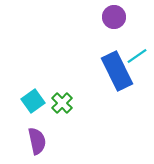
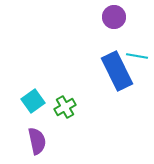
cyan line: rotated 45 degrees clockwise
green cross: moved 3 px right, 4 px down; rotated 15 degrees clockwise
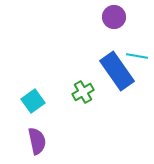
blue rectangle: rotated 9 degrees counterclockwise
green cross: moved 18 px right, 15 px up
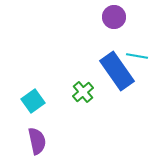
green cross: rotated 10 degrees counterclockwise
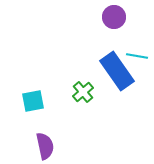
cyan square: rotated 25 degrees clockwise
purple semicircle: moved 8 px right, 5 px down
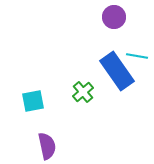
purple semicircle: moved 2 px right
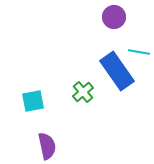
cyan line: moved 2 px right, 4 px up
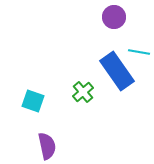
cyan square: rotated 30 degrees clockwise
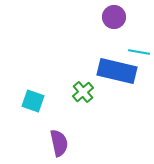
blue rectangle: rotated 42 degrees counterclockwise
purple semicircle: moved 12 px right, 3 px up
